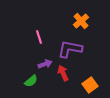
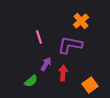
purple L-shape: moved 4 px up
purple arrow: moved 1 px right; rotated 40 degrees counterclockwise
red arrow: rotated 28 degrees clockwise
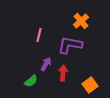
pink line: moved 2 px up; rotated 32 degrees clockwise
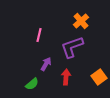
purple L-shape: moved 2 px right, 2 px down; rotated 30 degrees counterclockwise
red arrow: moved 3 px right, 4 px down
green semicircle: moved 1 px right, 3 px down
orange square: moved 9 px right, 8 px up
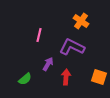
orange cross: rotated 14 degrees counterclockwise
purple L-shape: rotated 45 degrees clockwise
purple arrow: moved 2 px right
orange square: rotated 35 degrees counterclockwise
green semicircle: moved 7 px left, 5 px up
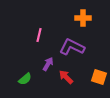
orange cross: moved 2 px right, 3 px up; rotated 35 degrees counterclockwise
red arrow: rotated 49 degrees counterclockwise
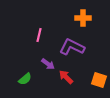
purple arrow: rotated 96 degrees clockwise
orange square: moved 3 px down
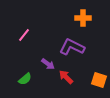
pink line: moved 15 px left; rotated 24 degrees clockwise
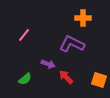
purple L-shape: moved 3 px up
purple arrow: rotated 16 degrees counterclockwise
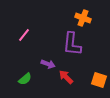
orange cross: rotated 21 degrees clockwise
purple L-shape: rotated 110 degrees counterclockwise
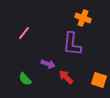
pink line: moved 2 px up
green semicircle: rotated 88 degrees clockwise
